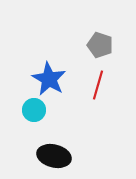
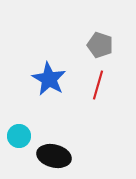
cyan circle: moved 15 px left, 26 px down
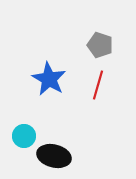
cyan circle: moved 5 px right
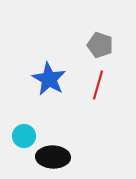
black ellipse: moved 1 px left, 1 px down; rotated 12 degrees counterclockwise
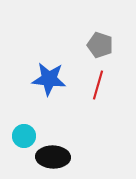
blue star: rotated 24 degrees counterclockwise
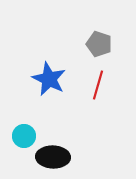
gray pentagon: moved 1 px left, 1 px up
blue star: rotated 20 degrees clockwise
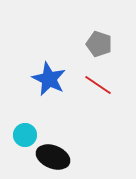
red line: rotated 72 degrees counterclockwise
cyan circle: moved 1 px right, 1 px up
black ellipse: rotated 20 degrees clockwise
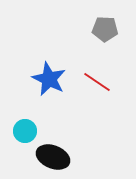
gray pentagon: moved 6 px right, 15 px up; rotated 15 degrees counterclockwise
red line: moved 1 px left, 3 px up
cyan circle: moved 4 px up
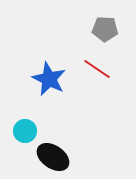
red line: moved 13 px up
black ellipse: rotated 12 degrees clockwise
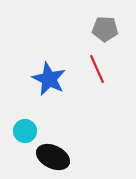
red line: rotated 32 degrees clockwise
black ellipse: rotated 8 degrees counterclockwise
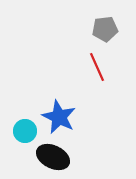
gray pentagon: rotated 10 degrees counterclockwise
red line: moved 2 px up
blue star: moved 10 px right, 38 px down
